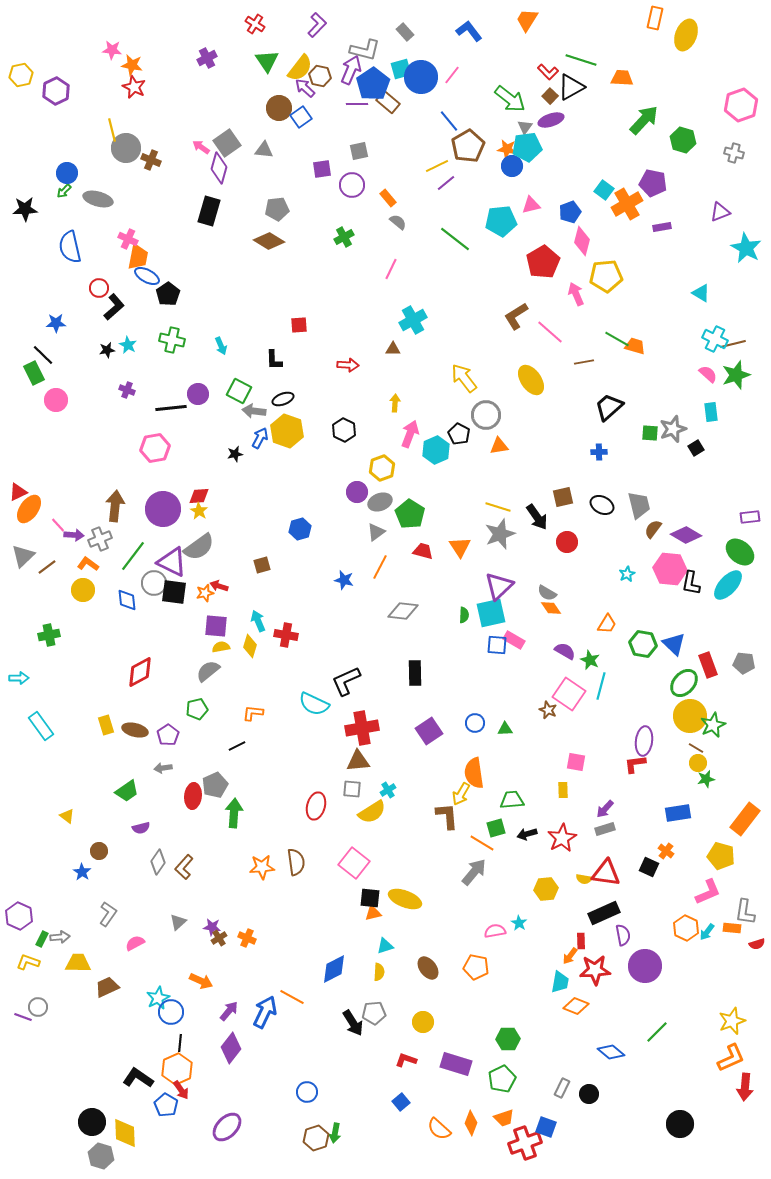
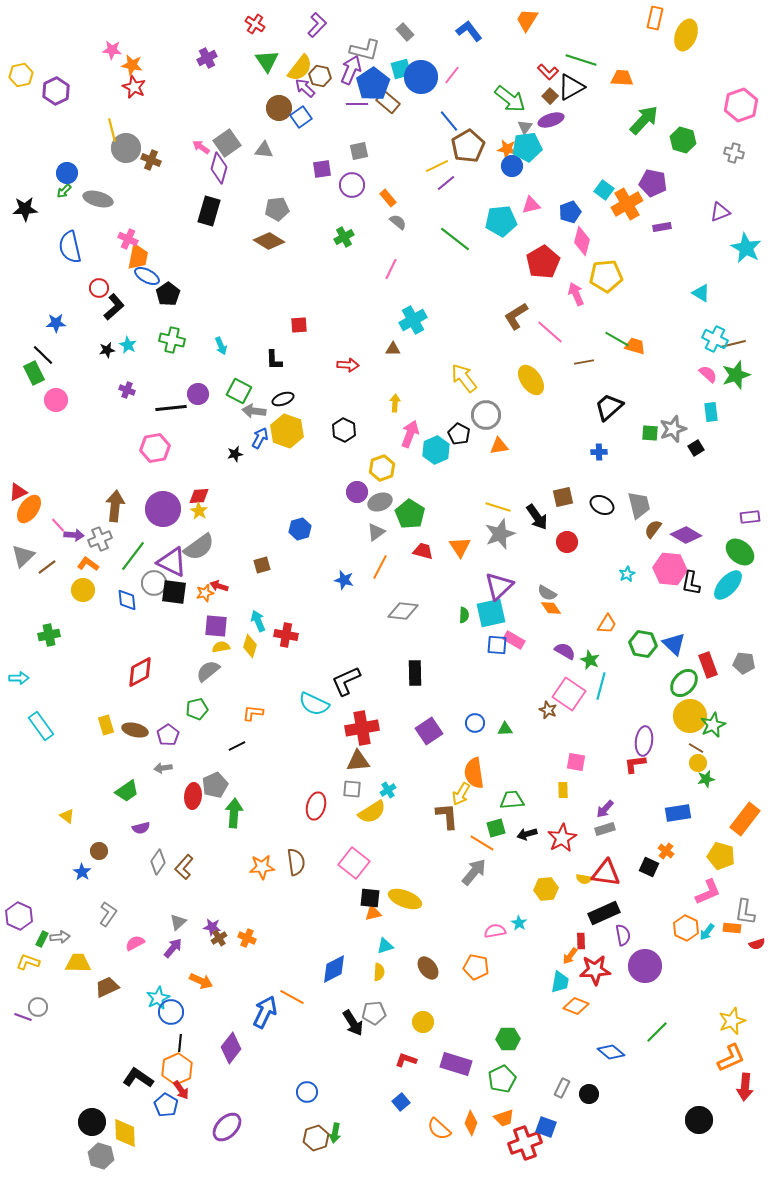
purple arrow at (229, 1011): moved 56 px left, 63 px up
black circle at (680, 1124): moved 19 px right, 4 px up
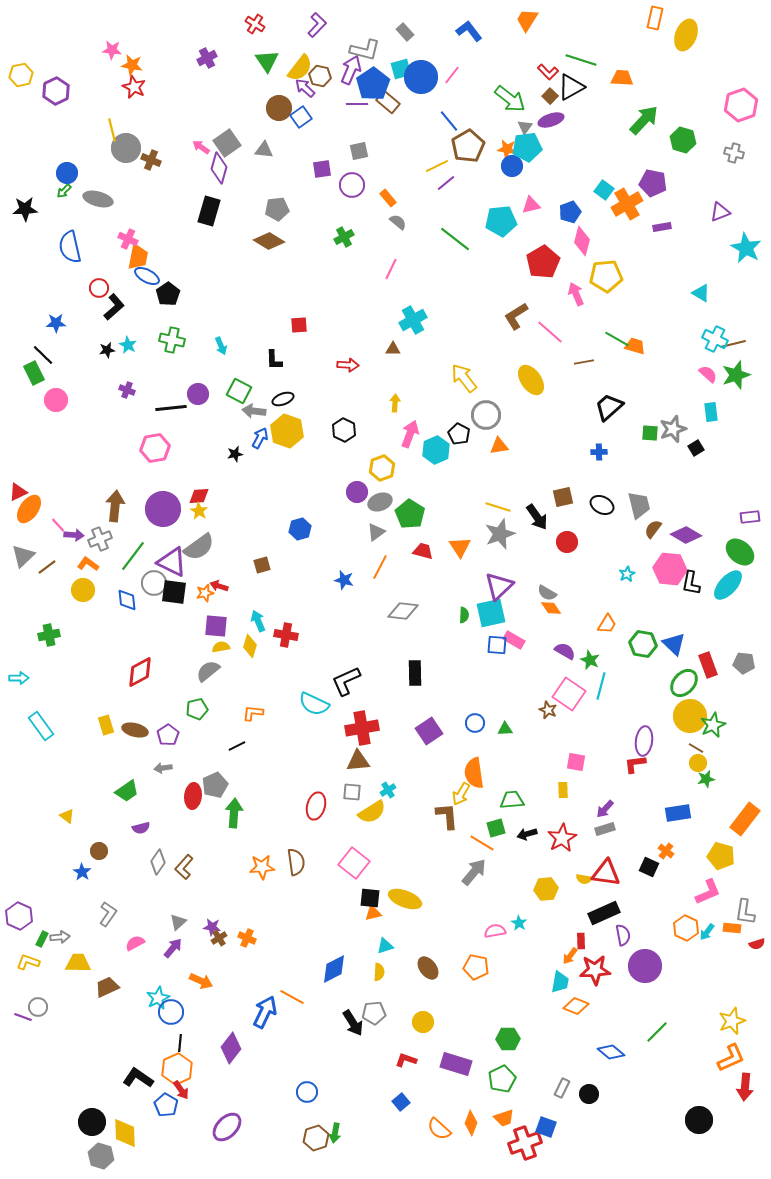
gray square at (352, 789): moved 3 px down
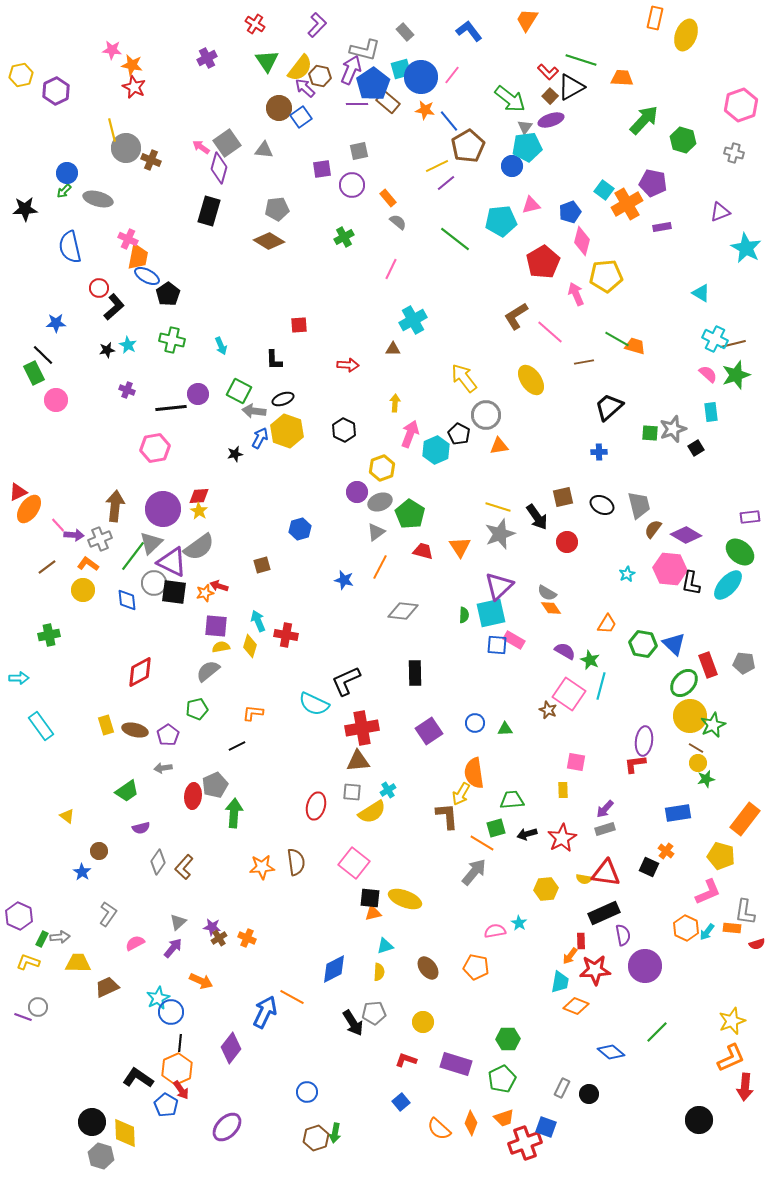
orange star at (507, 149): moved 82 px left, 39 px up
gray triangle at (23, 556): moved 128 px right, 13 px up
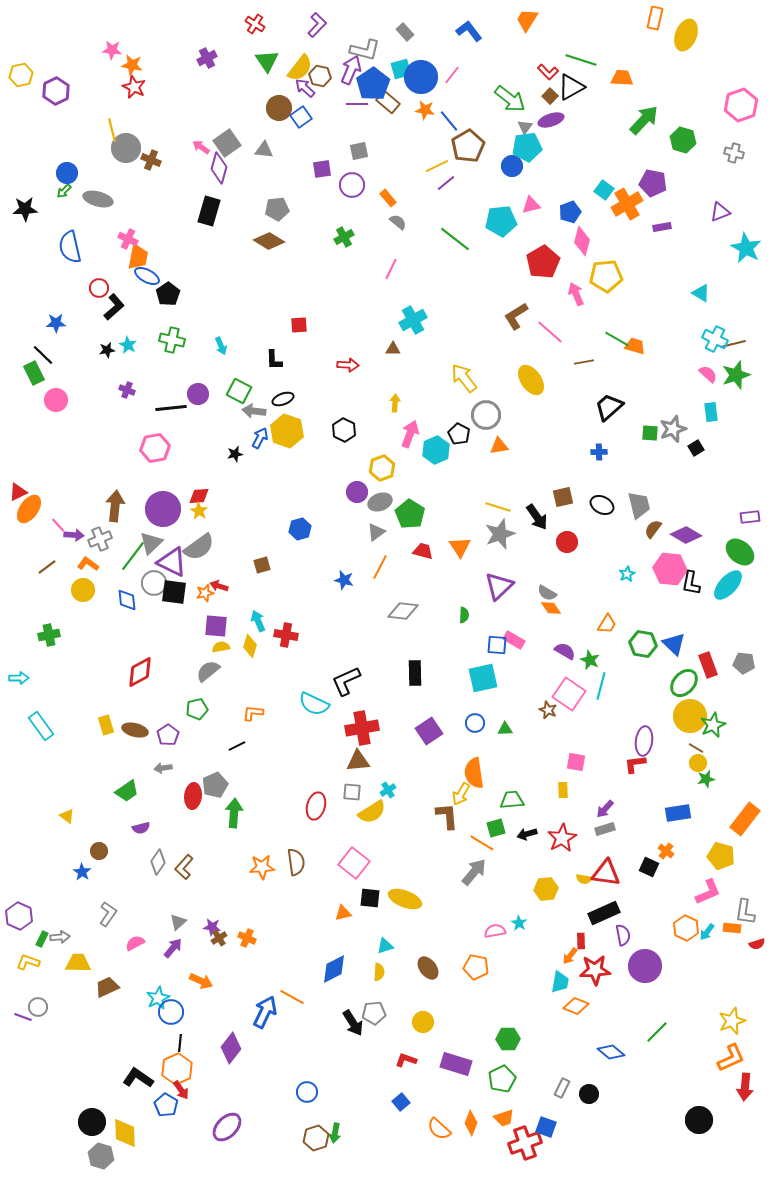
cyan square at (491, 613): moved 8 px left, 65 px down
orange triangle at (373, 913): moved 30 px left
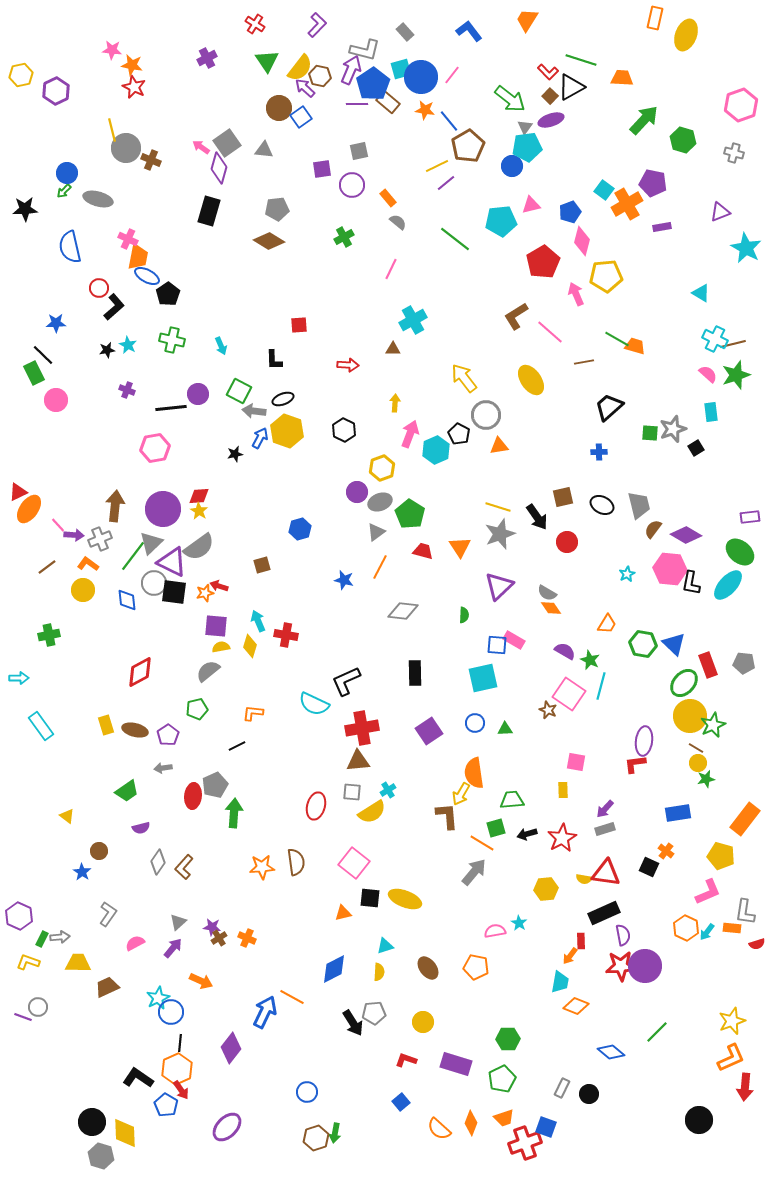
red star at (595, 970): moved 26 px right, 4 px up
